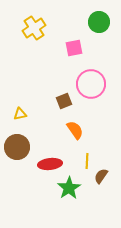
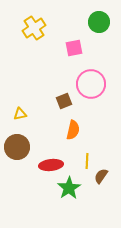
orange semicircle: moved 2 px left; rotated 48 degrees clockwise
red ellipse: moved 1 px right, 1 px down
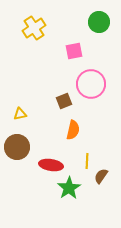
pink square: moved 3 px down
red ellipse: rotated 15 degrees clockwise
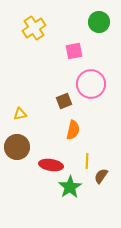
green star: moved 1 px right, 1 px up
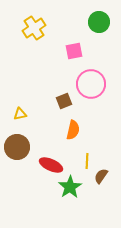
red ellipse: rotated 15 degrees clockwise
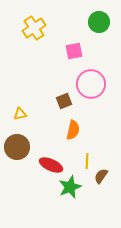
green star: rotated 10 degrees clockwise
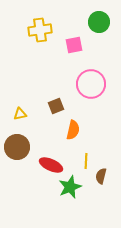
yellow cross: moved 6 px right, 2 px down; rotated 25 degrees clockwise
pink square: moved 6 px up
brown square: moved 8 px left, 5 px down
yellow line: moved 1 px left
brown semicircle: rotated 21 degrees counterclockwise
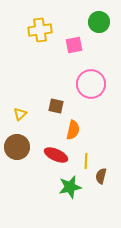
brown square: rotated 35 degrees clockwise
yellow triangle: rotated 32 degrees counterclockwise
red ellipse: moved 5 px right, 10 px up
green star: rotated 10 degrees clockwise
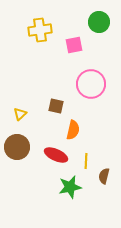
brown semicircle: moved 3 px right
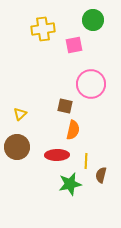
green circle: moved 6 px left, 2 px up
yellow cross: moved 3 px right, 1 px up
brown square: moved 9 px right
red ellipse: moved 1 px right; rotated 25 degrees counterclockwise
brown semicircle: moved 3 px left, 1 px up
green star: moved 3 px up
